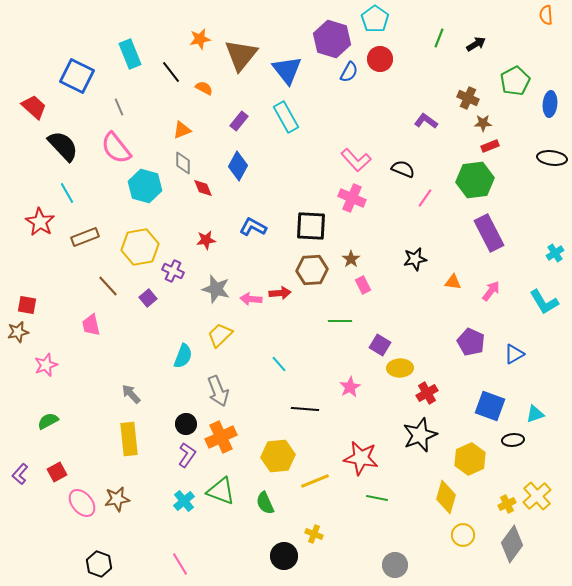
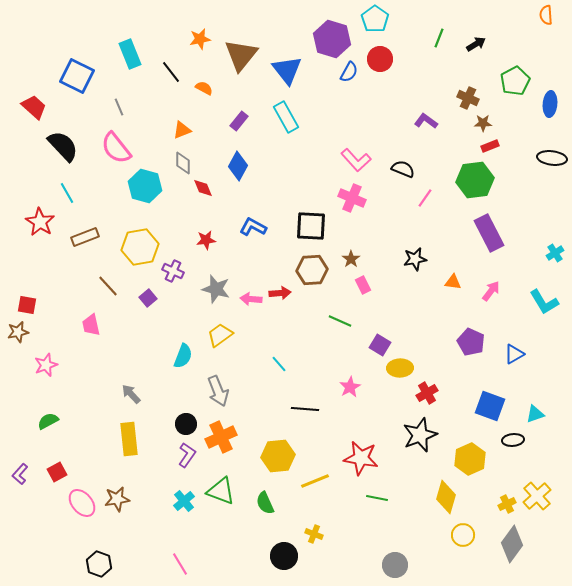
green line at (340, 321): rotated 25 degrees clockwise
yellow trapezoid at (220, 335): rotated 8 degrees clockwise
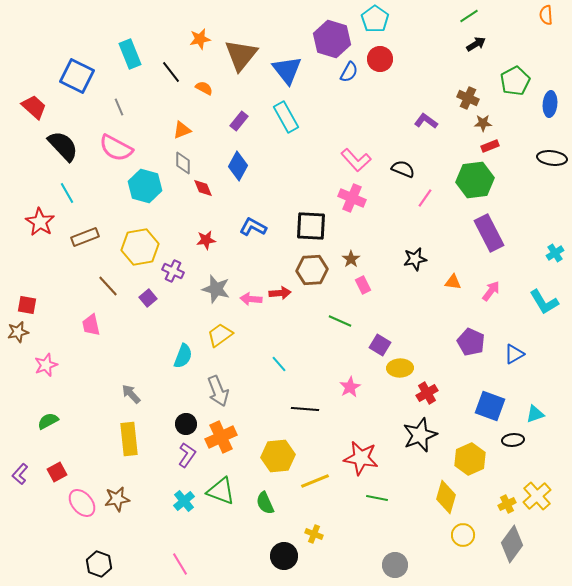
green line at (439, 38): moved 30 px right, 22 px up; rotated 36 degrees clockwise
pink semicircle at (116, 148): rotated 24 degrees counterclockwise
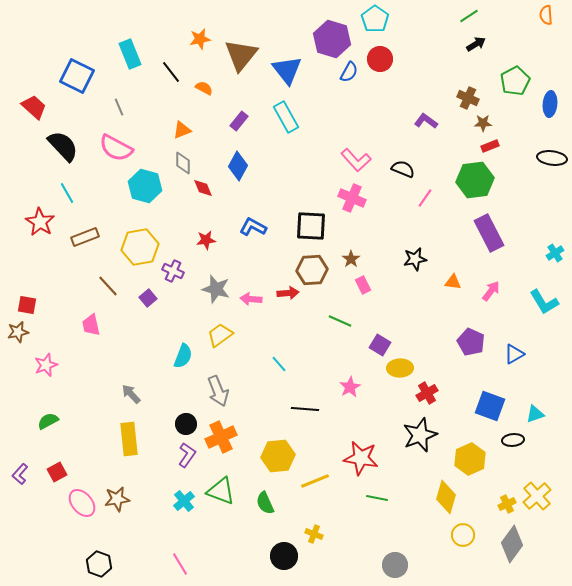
red arrow at (280, 293): moved 8 px right
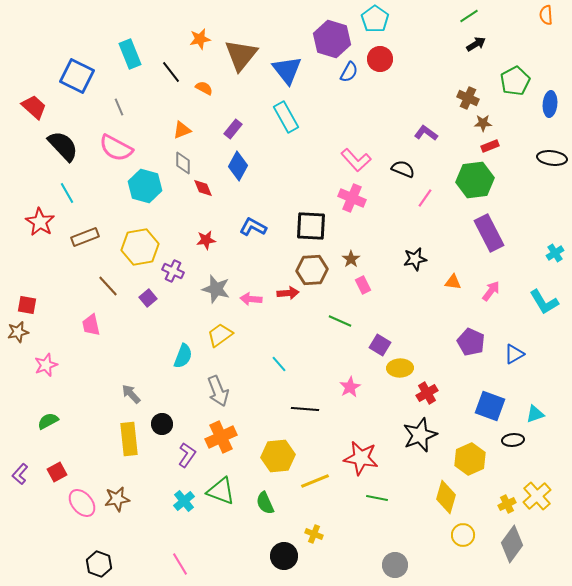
purple rectangle at (239, 121): moved 6 px left, 8 px down
purple L-shape at (426, 121): moved 12 px down
black circle at (186, 424): moved 24 px left
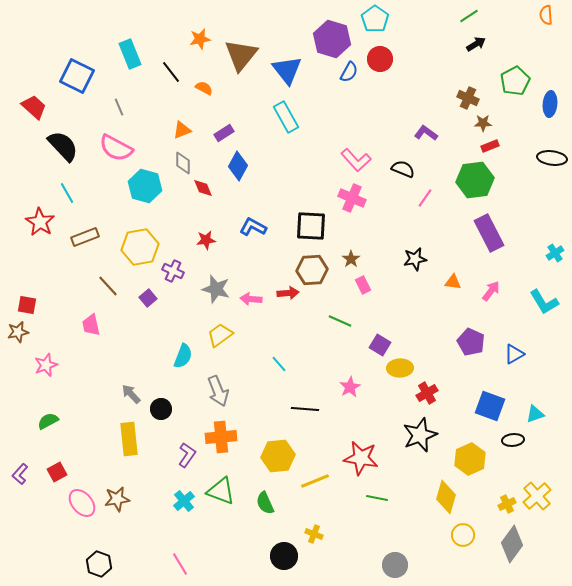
purple rectangle at (233, 129): moved 9 px left, 4 px down; rotated 18 degrees clockwise
black circle at (162, 424): moved 1 px left, 15 px up
orange cross at (221, 437): rotated 20 degrees clockwise
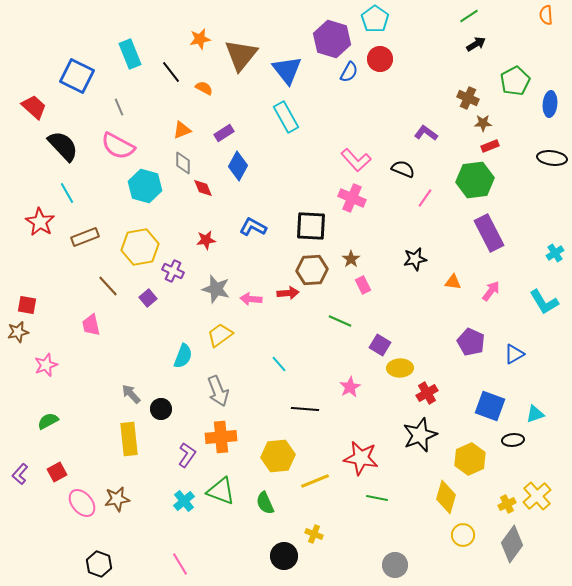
pink semicircle at (116, 148): moved 2 px right, 2 px up
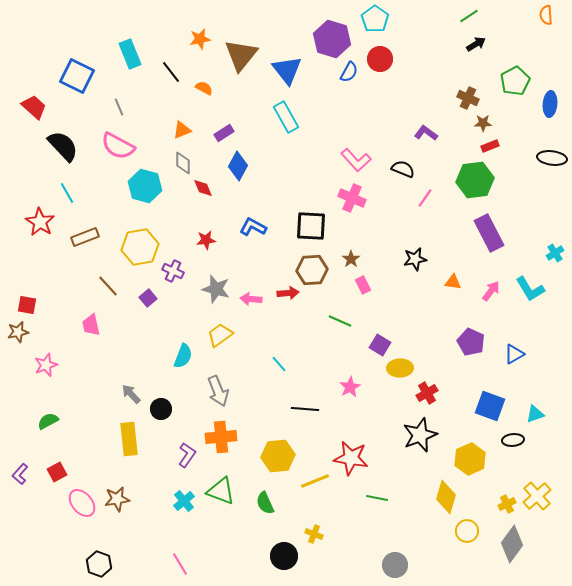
cyan L-shape at (544, 302): moved 14 px left, 13 px up
red star at (361, 458): moved 10 px left
yellow circle at (463, 535): moved 4 px right, 4 px up
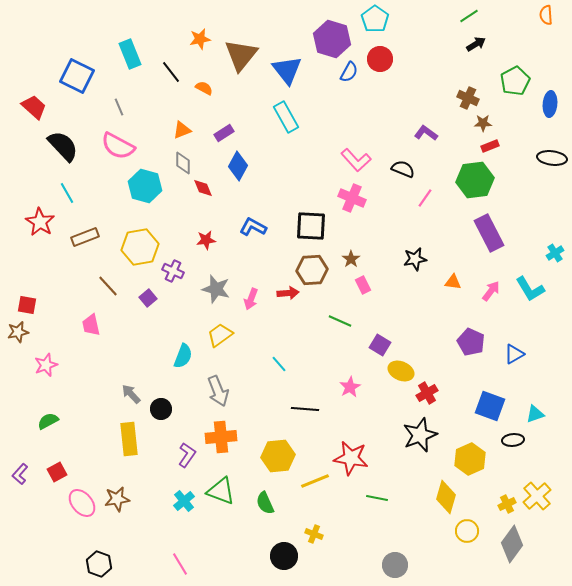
pink arrow at (251, 299): rotated 75 degrees counterclockwise
yellow ellipse at (400, 368): moved 1 px right, 3 px down; rotated 25 degrees clockwise
